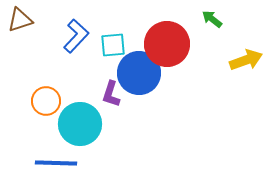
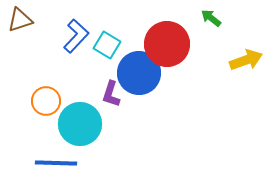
green arrow: moved 1 px left, 1 px up
cyan square: moved 6 px left; rotated 36 degrees clockwise
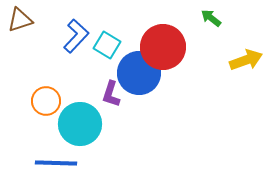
red circle: moved 4 px left, 3 px down
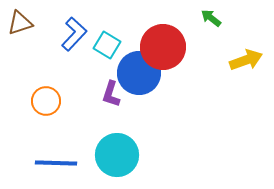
brown triangle: moved 3 px down
blue L-shape: moved 2 px left, 2 px up
cyan circle: moved 37 px right, 31 px down
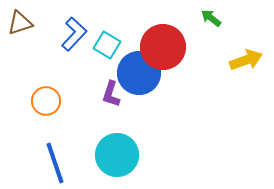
blue line: moved 1 px left; rotated 69 degrees clockwise
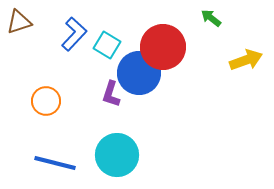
brown triangle: moved 1 px left, 1 px up
blue line: rotated 57 degrees counterclockwise
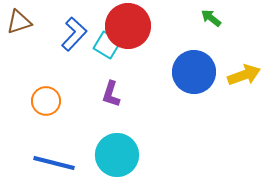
red circle: moved 35 px left, 21 px up
yellow arrow: moved 2 px left, 15 px down
blue circle: moved 55 px right, 1 px up
blue line: moved 1 px left
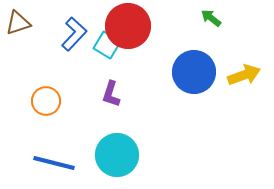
brown triangle: moved 1 px left, 1 px down
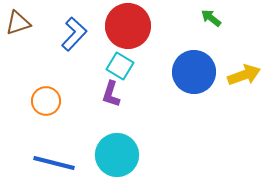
cyan square: moved 13 px right, 21 px down
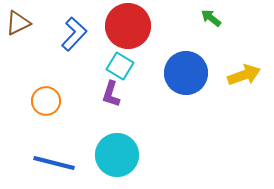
brown triangle: rotated 8 degrees counterclockwise
blue circle: moved 8 px left, 1 px down
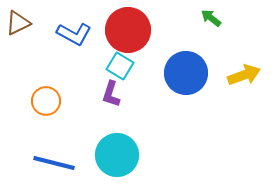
red circle: moved 4 px down
blue L-shape: rotated 76 degrees clockwise
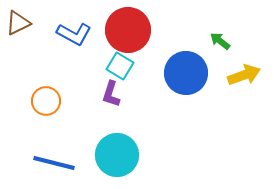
green arrow: moved 9 px right, 23 px down
